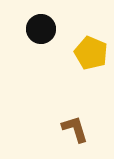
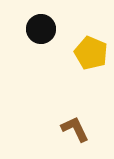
brown L-shape: rotated 8 degrees counterclockwise
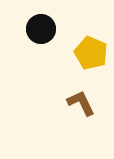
brown L-shape: moved 6 px right, 26 px up
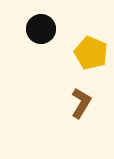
brown L-shape: rotated 56 degrees clockwise
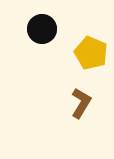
black circle: moved 1 px right
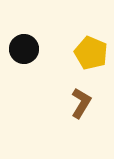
black circle: moved 18 px left, 20 px down
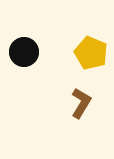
black circle: moved 3 px down
